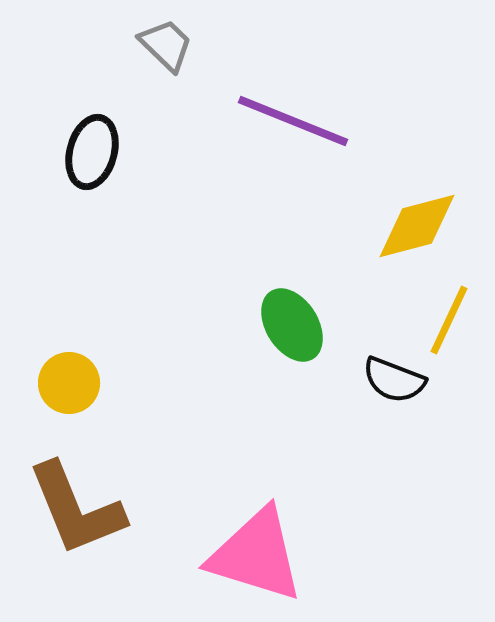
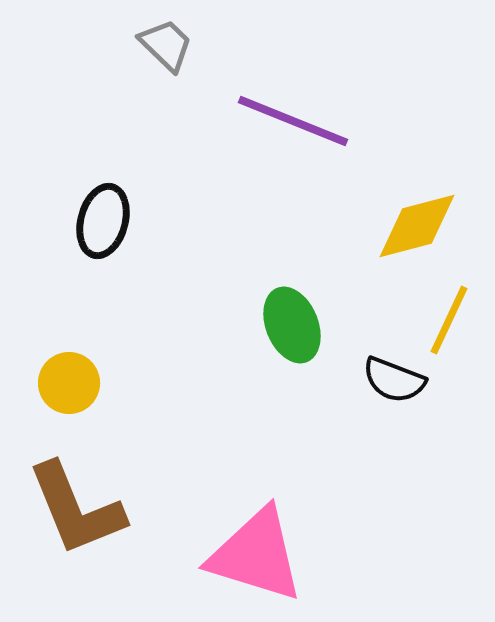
black ellipse: moved 11 px right, 69 px down
green ellipse: rotated 10 degrees clockwise
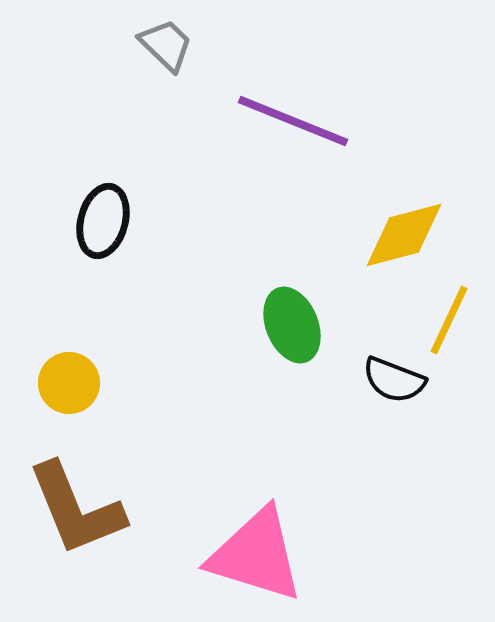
yellow diamond: moved 13 px left, 9 px down
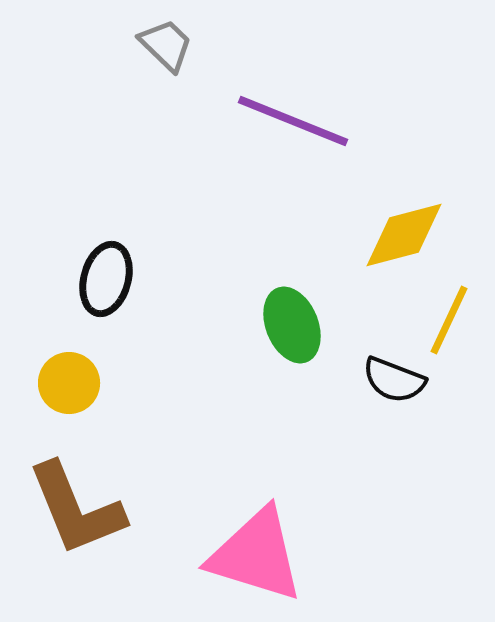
black ellipse: moved 3 px right, 58 px down
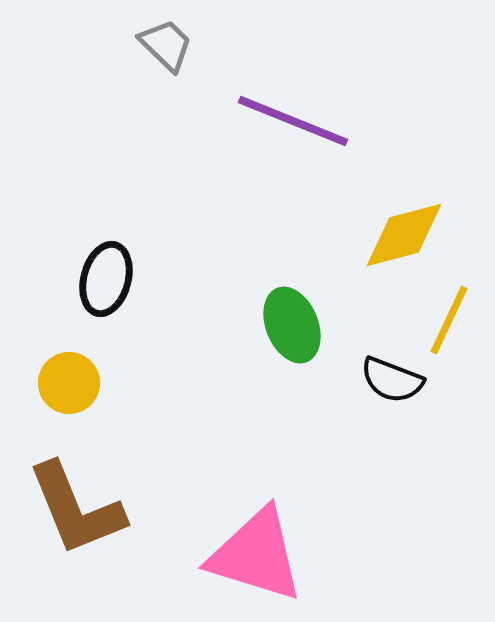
black semicircle: moved 2 px left
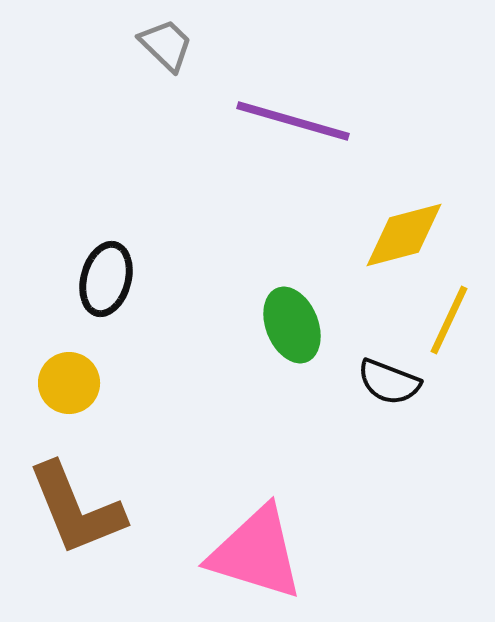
purple line: rotated 6 degrees counterclockwise
black semicircle: moved 3 px left, 2 px down
pink triangle: moved 2 px up
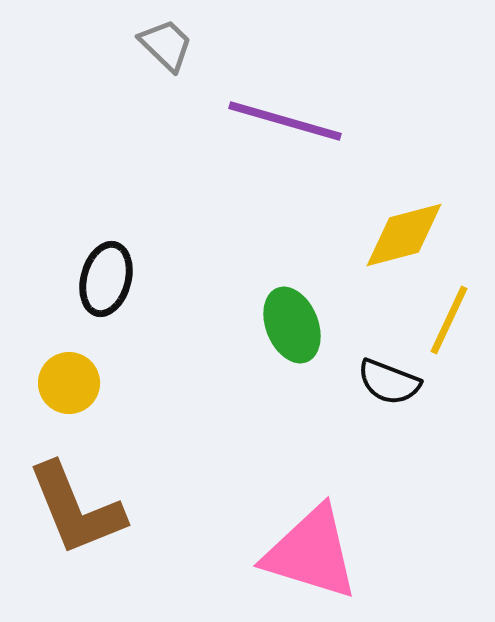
purple line: moved 8 px left
pink triangle: moved 55 px right
